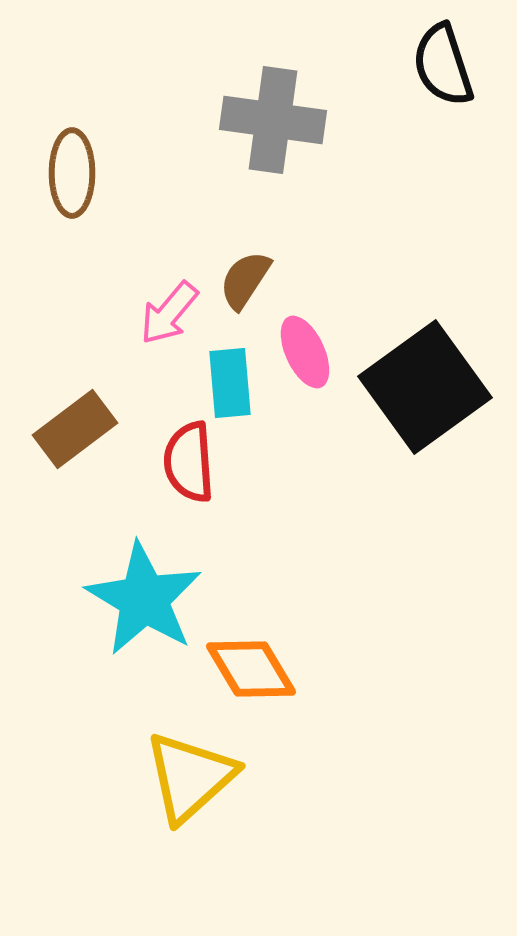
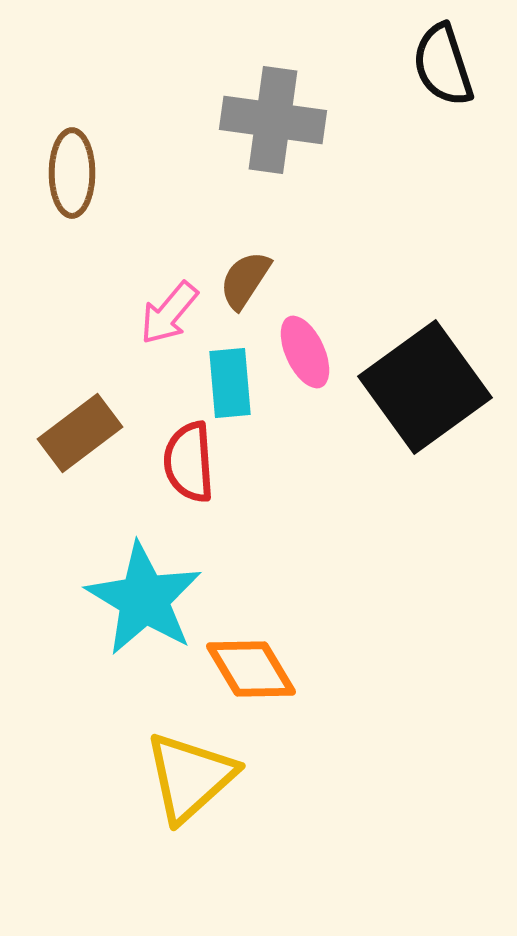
brown rectangle: moved 5 px right, 4 px down
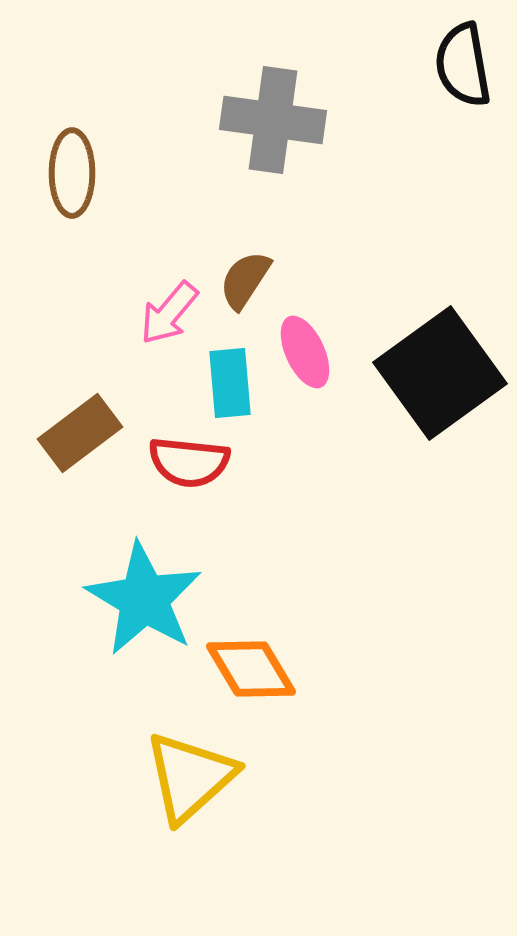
black semicircle: moved 20 px right; rotated 8 degrees clockwise
black square: moved 15 px right, 14 px up
red semicircle: rotated 80 degrees counterclockwise
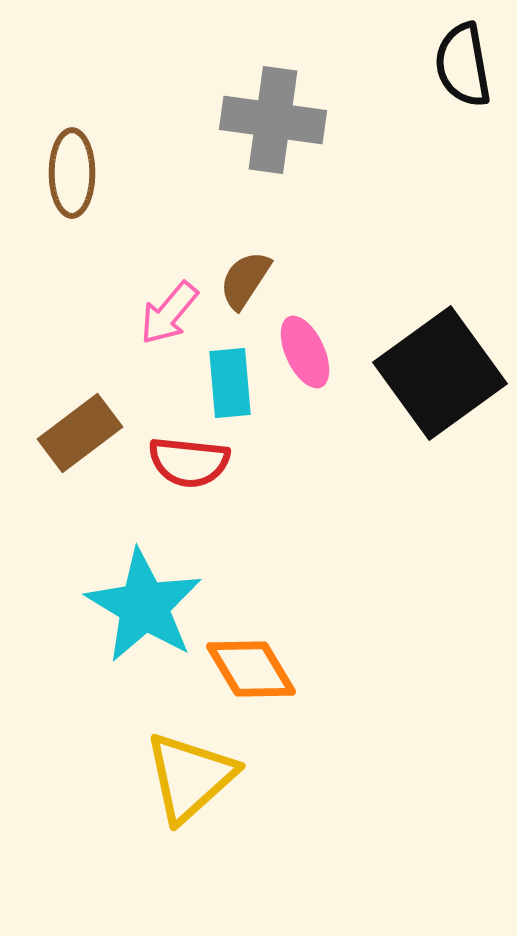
cyan star: moved 7 px down
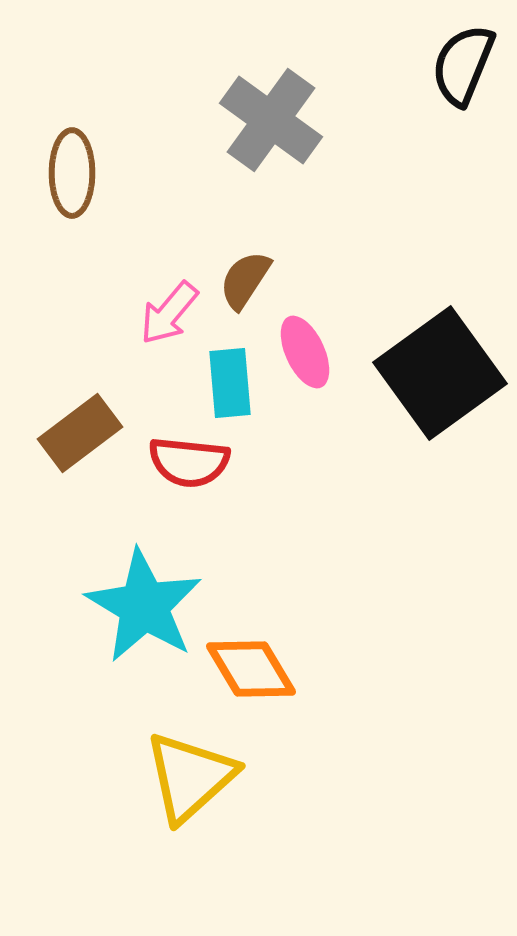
black semicircle: rotated 32 degrees clockwise
gray cross: moved 2 px left; rotated 28 degrees clockwise
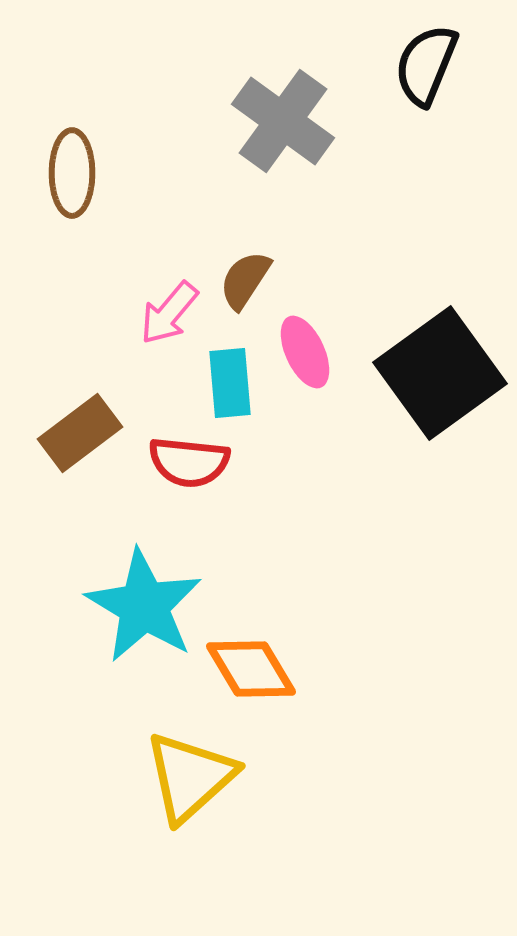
black semicircle: moved 37 px left
gray cross: moved 12 px right, 1 px down
